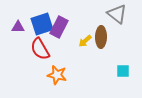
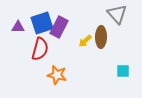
gray triangle: rotated 10 degrees clockwise
blue square: moved 1 px up
red semicircle: rotated 135 degrees counterclockwise
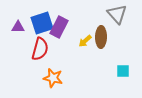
orange star: moved 4 px left, 3 px down
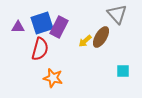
brown ellipse: rotated 30 degrees clockwise
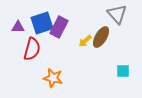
red semicircle: moved 8 px left
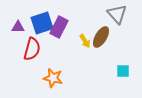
yellow arrow: rotated 80 degrees counterclockwise
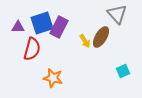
cyan square: rotated 24 degrees counterclockwise
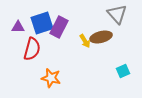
brown ellipse: rotated 45 degrees clockwise
orange star: moved 2 px left
